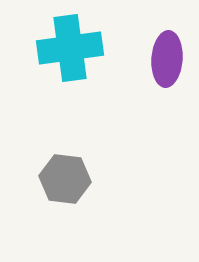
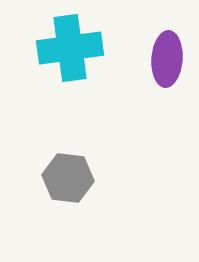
gray hexagon: moved 3 px right, 1 px up
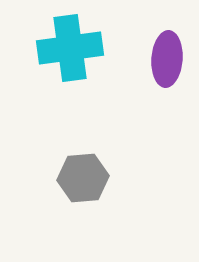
gray hexagon: moved 15 px right; rotated 12 degrees counterclockwise
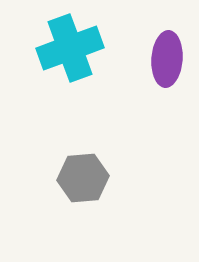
cyan cross: rotated 12 degrees counterclockwise
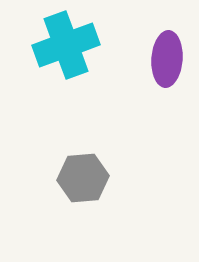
cyan cross: moved 4 px left, 3 px up
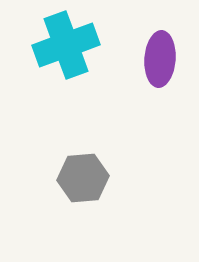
purple ellipse: moved 7 px left
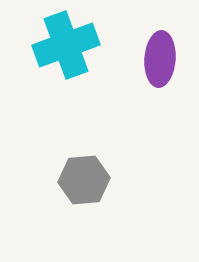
gray hexagon: moved 1 px right, 2 px down
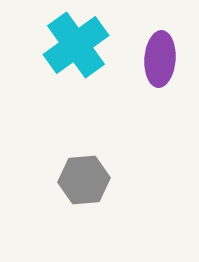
cyan cross: moved 10 px right; rotated 16 degrees counterclockwise
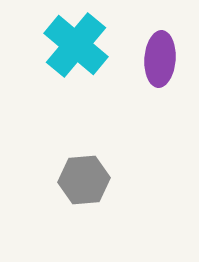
cyan cross: rotated 14 degrees counterclockwise
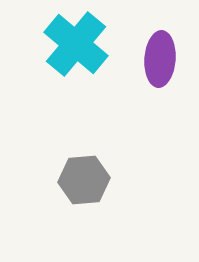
cyan cross: moved 1 px up
